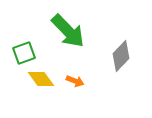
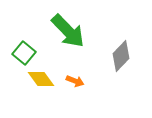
green square: rotated 30 degrees counterclockwise
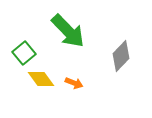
green square: rotated 10 degrees clockwise
orange arrow: moved 1 px left, 2 px down
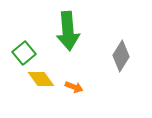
green arrow: rotated 39 degrees clockwise
gray diamond: rotated 12 degrees counterclockwise
orange arrow: moved 4 px down
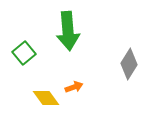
gray diamond: moved 8 px right, 8 px down
yellow diamond: moved 5 px right, 19 px down
orange arrow: rotated 42 degrees counterclockwise
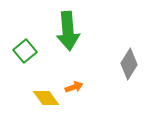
green square: moved 1 px right, 2 px up
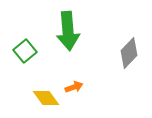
gray diamond: moved 11 px up; rotated 12 degrees clockwise
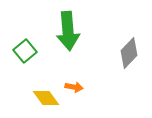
orange arrow: rotated 30 degrees clockwise
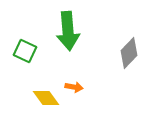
green square: rotated 25 degrees counterclockwise
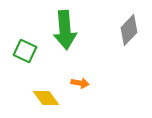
green arrow: moved 3 px left, 1 px up
gray diamond: moved 23 px up
orange arrow: moved 6 px right, 4 px up
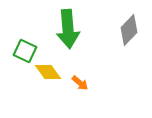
green arrow: moved 3 px right, 1 px up
orange arrow: rotated 30 degrees clockwise
yellow diamond: moved 2 px right, 26 px up
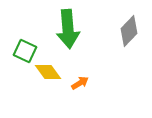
gray diamond: moved 1 px down
orange arrow: rotated 72 degrees counterclockwise
